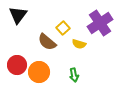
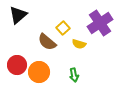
black triangle: rotated 12 degrees clockwise
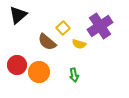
purple cross: moved 3 px down
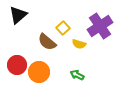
green arrow: moved 3 px right; rotated 128 degrees clockwise
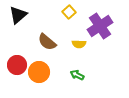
yellow square: moved 6 px right, 16 px up
yellow semicircle: rotated 16 degrees counterclockwise
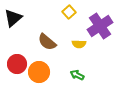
black triangle: moved 5 px left, 3 px down
red circle: moved 1 px up
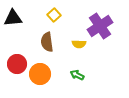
yellow square: moved 15 px left, 3 px down
black triangle: rotated 36 degrees clockwise
brown semicircle: rotated 42 degrees clockwise
orange circle: moved 1 px right, 2 px down
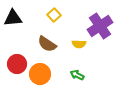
brown semicircle: moved 2 px down; rotated 48 degrees counterclockwise
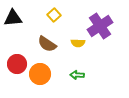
yellow semicircle: moved 1 px left, 1 px up
green arrow: rotated 24 degrees counterclockwise
